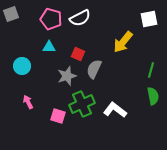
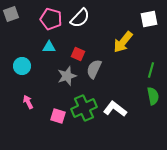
white semicircle: rotated 20 degrees counterclockwise
green cross: moved 2 px right, 4 px down
white L-shape: moved 1 px up
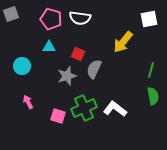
white semicircle: rotated 55 degrees clockwise
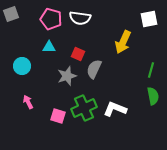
yellow arrow: rotated 15 degrees counterclockwise
white L-shape: rotated 15 degrees counterclockwise
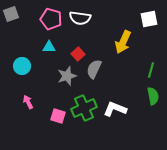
red square: rotated 24 degrees clockwise
